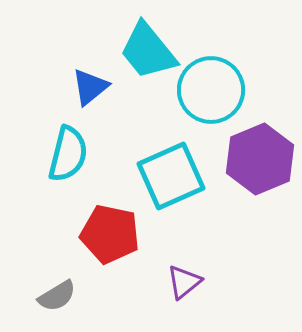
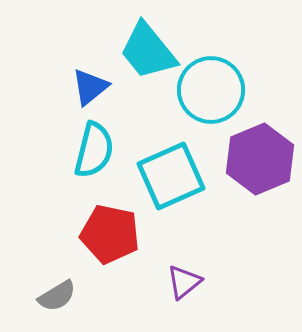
cyan semicircle: moved 26 px right, 4 px up
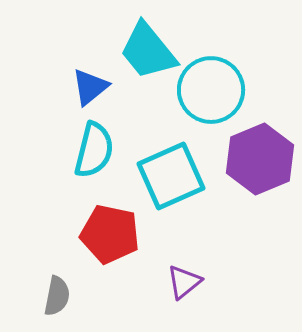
gray semicircle: rotated 48 degrees counterclockwise
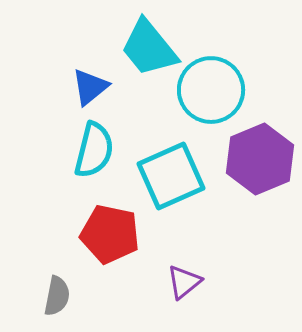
cyan trapezoid: moved 1 px right, 3 px up
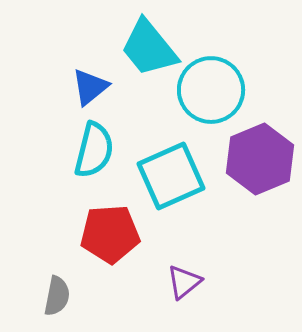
red pentagon: rotated 16 degrees counterclockwise
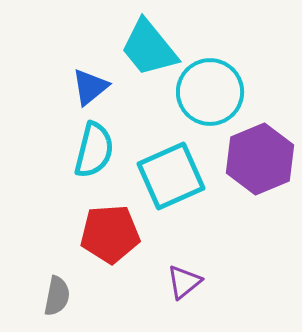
cyan circle: moved 1 px left, 2 px down
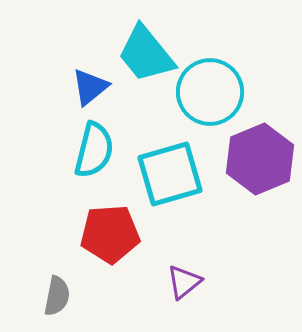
cyan trapezoid: moved 3 px left, 6 px down
cyan square: moved 1 px left, 2 px up; rotated 8 degrees clockwise
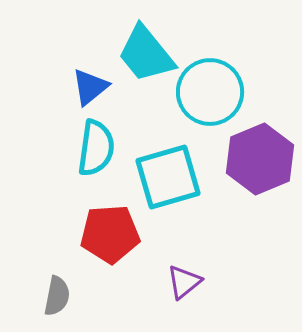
cyan semicircle: moved 2 px right, 2 px up; rotated 6 degrees counterclockwise
cyan square: moved 2 px left, 3 px down
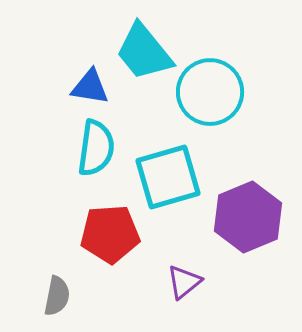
cyan trapezoid: moved 2 px left, 2 px up
blue triangle: rotated 48 degrees clockwise
purple hexagon: moved 12 px left, 58 px down
